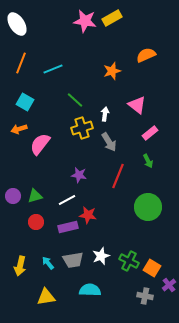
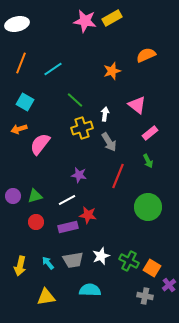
white ellipse: rotated 70 degrees counterclockwise
cyan line: rotated 12 degrees counterclockwise
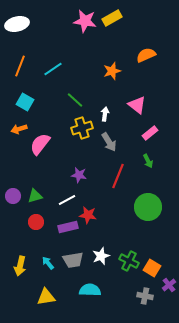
orange line: moved 1 px left, 3 px down
